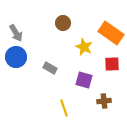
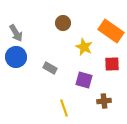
orange rectangle: moved 2 px up
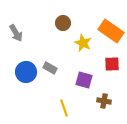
yellow star: moved 1 px left, 4 px up
blue circle: moved 10 px right, 15 px down
brown cross: rotated 16 degrees clockwise
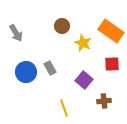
brown circle: moved 1 px left, 3 px down
gray rectangle: rotated 32 degrees clockwise
purple square: rotated 24 degrees clockwise
brown cross: rotated 16 degrees counterclockwise
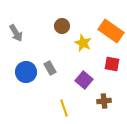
red square: rotated 14 degrees clockwise
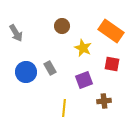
yellow star: moved 5 px down
purple square: rotated 30 degrees clockwise
yellow line: rotated 24 degrees clockwise
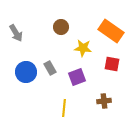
brown circle: moved 1 px left, 1 px down
yellow star: rotated 18 degrees counterclockwise
purple square: moved 7 px left, 3 px up
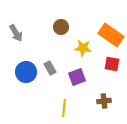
orange rectangle: moved 4 px down
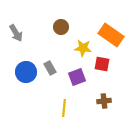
red square: moved 10 px left
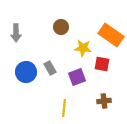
gray arrow: rotated 30 degrees clockwise
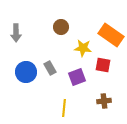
red square: moved 1 px right, 1 px down
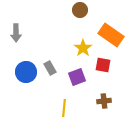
brown circle: moved 19 px right, 17 px up
yellow star: rotated 30 degrees clockwise
